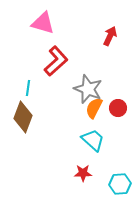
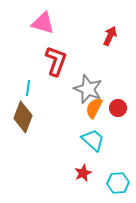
red L-shape: rotated 28 degrees counterclockwise
red star: rotated 24 degrees counterclockwise
cyan hexagon: moved 2 px left, 1 px up
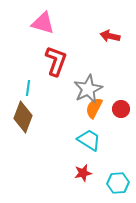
red arrow: rotated 102 degrees counterclockwise
gray star: rotated 24 degrees clockwise
red circle: moved 3 px right, 1 px down
cyan trapezoid: moved 4 px left; rotated 10 degrees counterclockwise
red star: rotated 12 degrees clockwise
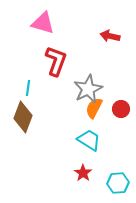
red star: rotated 24 degrees counterclockwise
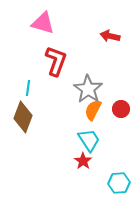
gray star: rotated 12 degrees counterclockwise
orange semicircle: moved 1 px left, 2 px down
cyan trapezoid: rotated 25 degrees clockwise
red star: moved 12 px up
cyan hexagon: moved 1 px right
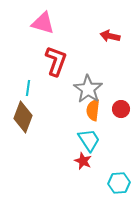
orange semicircle: rotated 20 degrees counterclockwise
red star: rotated 12 degrees counterclockwise
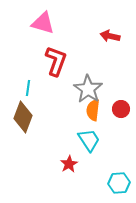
red star: moved 14 px left, 3 px down; rotated 18 degrees clockwise
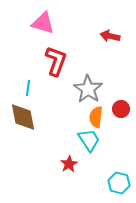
orange semicircle: moved 3 px right, 7 px down
brown diamond: rotated 32 degrees counterclockwise
cyan hexagon: rotated 20 degrees clockwise
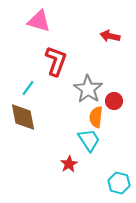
pink triangle: moved 4 px left, 2 px up
cyan line: rotated 28 degrees clockwise
red circle: moved 7 px left, 8 px up
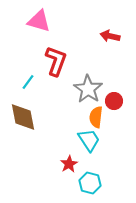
cyan line: moved 6 px up
cyan hexagon: moved 29 px left
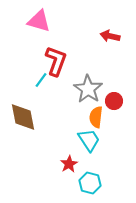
cyan line: moved 13 px right, 2 px up
